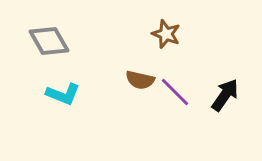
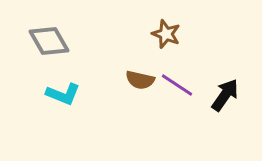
purple line: moved 2 px right, 7 px up; rotated 12 degrees counterclockwise
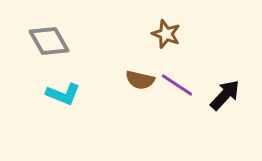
black arrow: rotated 8 degrees clockwise
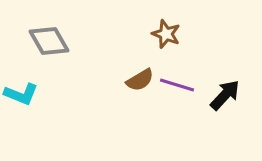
brown semicircle: rotated 44 degrees counterclockwise
purple line: rotated 16 degrees counterclockwise
cyan L-shape: moved 42 px left
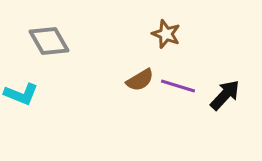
purple line: moved 1 px right, 1 px down
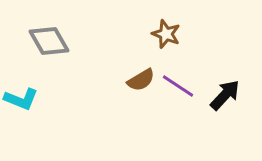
brown semicircle: moved 1 px right
purple line: rotated 16 degrees clockwise
cyan L-shape: moved 5 px down
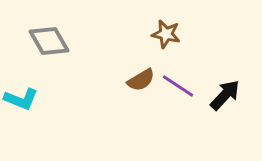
brown star: rotated 8 degrees counterclockwise
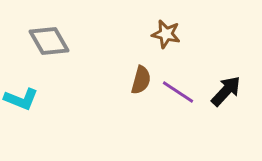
brown semicircle: rotated 44 degrees counterclockwise
purple line: moved 6 px down
black arrow: moved 1 px right, 4 px up
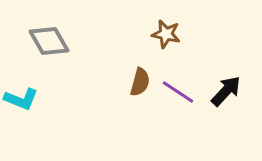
brown semicircle: moved 1 px left, 2 px down
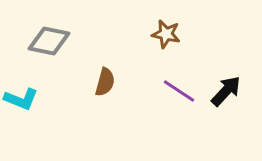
gray diamond: rotated 48 degrees counterclockwise
brown semicircle: moved 35 px left
purple line: moved 1 px right, 1 px up
